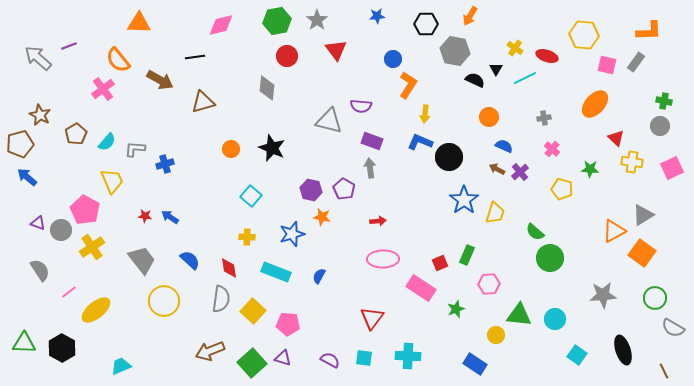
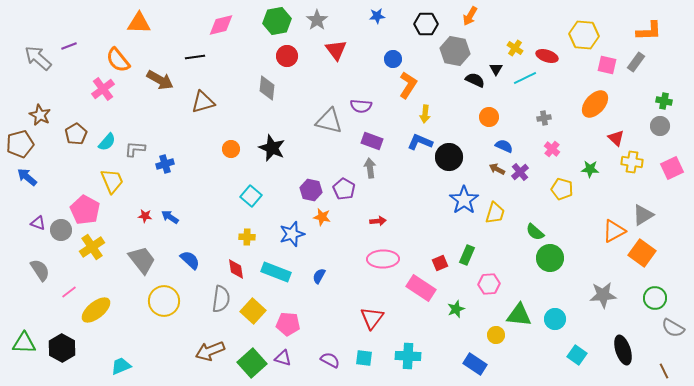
red diamond at (229, 268): moved 7 px right, 1 px down
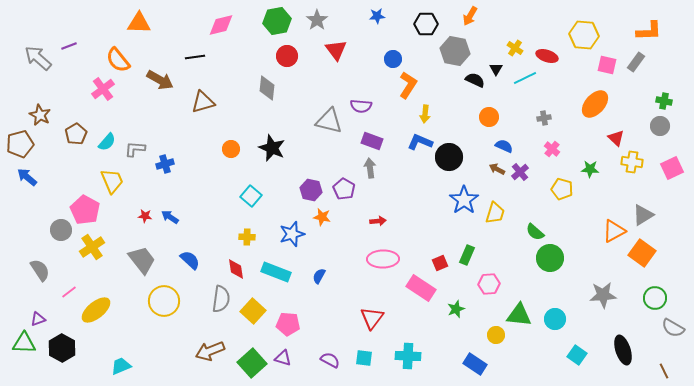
purple triangle at (38, 223): moved 96 px down; rotated 42 degrees counterclockwise
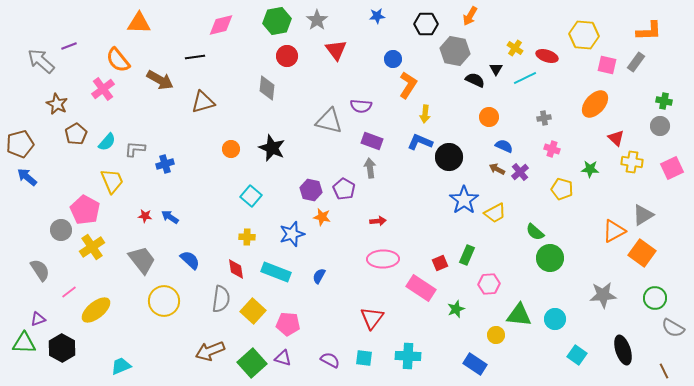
gray arrow at (38, 58): moved 3 px right, 3 px down
brown star at (40, 115): moved 17 px right, 11 px up
pink cross at (552, 149): rotated 21 degrees counterclockwise
yellow trapezoid at (495, 213): rotated 45 degrees clockwise
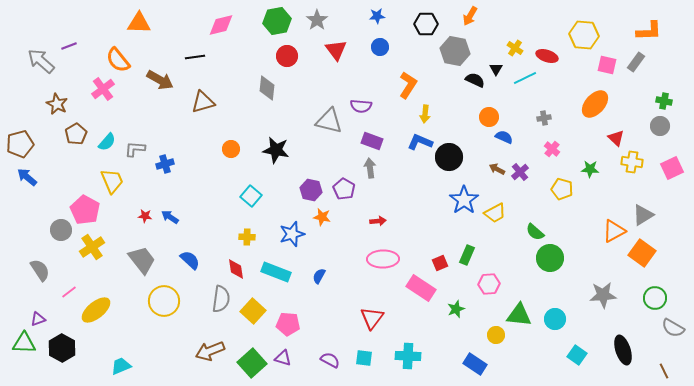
blue circle at (393, 59): moved 13 px left, 12 px up
blue semicircle at (504, 146): moved 9 px up
black star at (272, 148): moved 4 px right, 2 px down; rotated 12 degrees counterclockwise
pink cross at (552, 149): rotated 21 degrees clockwise
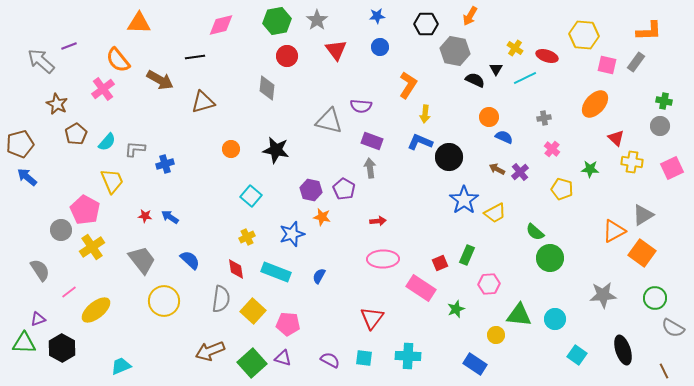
yellow cross at (247, 237): rotated 28 degrees counterclockwise
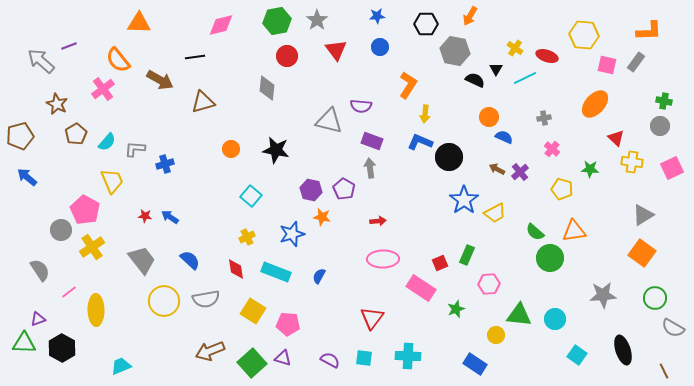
brown pentagon at (20, 144): moved 8 px up
orange triangle at (614, 231): moved 40 px left; rotated 20 degrees clockwise
gray semicircle at (221, 299): moved 15 px left; rotated 72 degrees clockwise
yellow ellipse at (96, 310): rotated 52 degrees counterclockwise
yellow square at (253, 311): rotated 10 degrees counterclockwise
